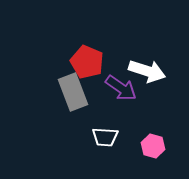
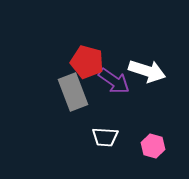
red pentagon: rotated 8 degrees counterclockwise
purple arrow: moved 7 px left, 7 px up
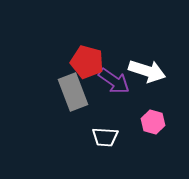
pink hexagon: moved 24 px up
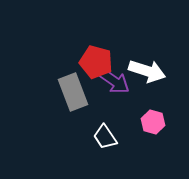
red pentagon: moved 9 px right
white trapezoid: rotated 52 degrees clockwise
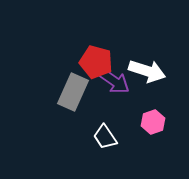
gray rectangle: rotated 45 degrees clockwise
pink hexagon: rotated 25 degrees clockwise
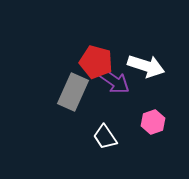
white arrow: moved 1 px left, 5 px up
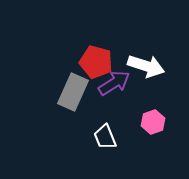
purple arrow: moved 2 px down; rotated 68 degrees counterclockwise
white trapezoid: rotated 12 degrees clockwise
